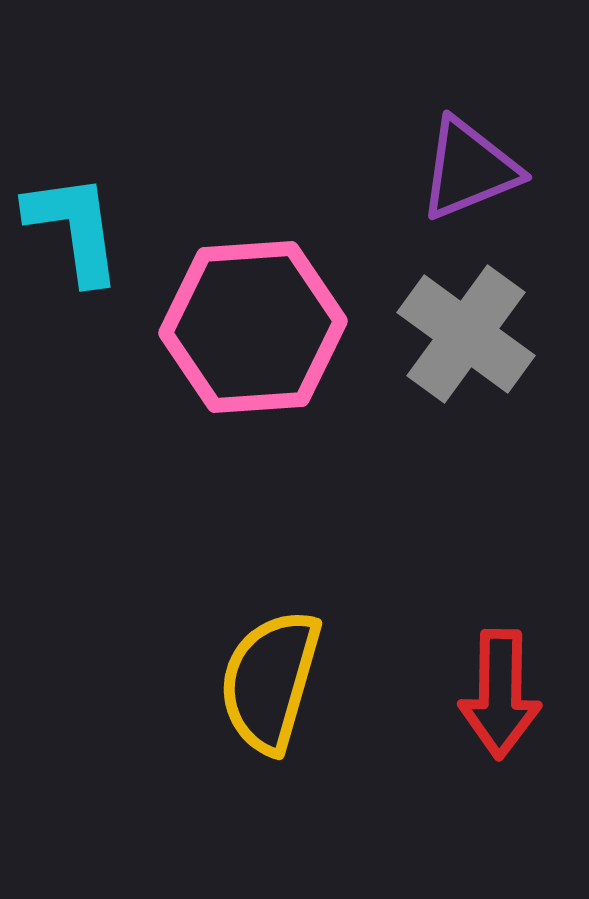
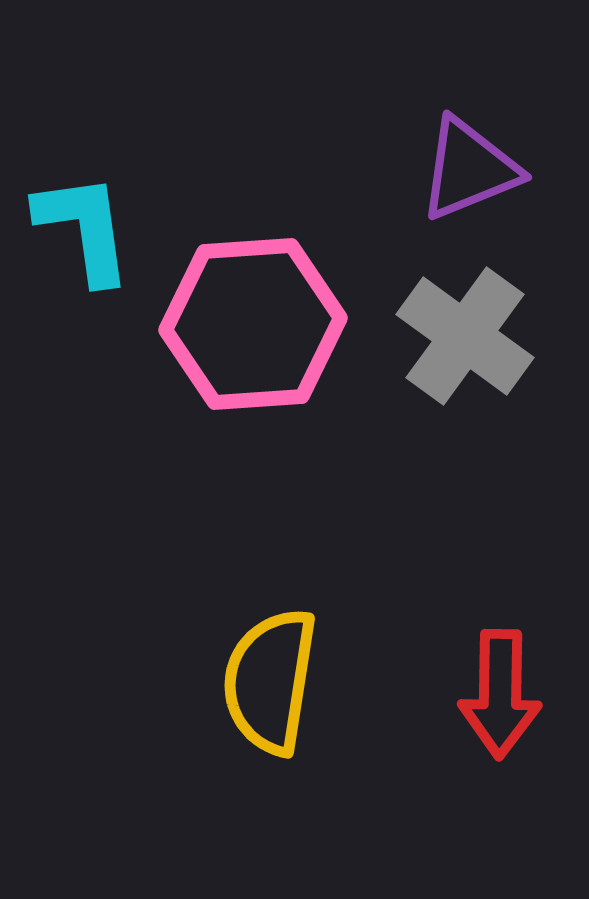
cyan L-shape: moved 10 px right
pink hexagon: moved 3 px up
gray cross: moved 1 px left, 2 px down
yellow semicircle: rotated 7 degrees counterclockwise
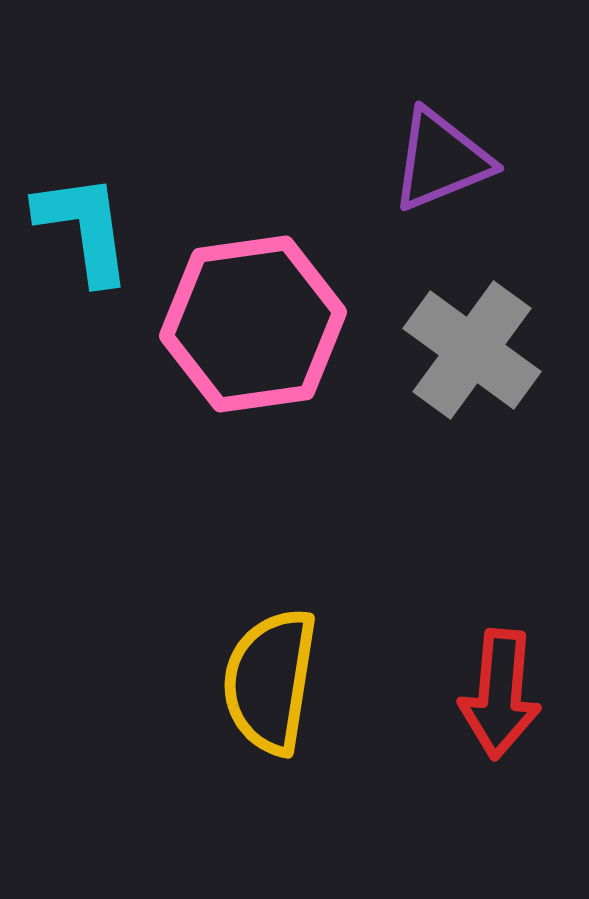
purple triangle: moved 28 px left, 9 px up
pink hexagon: rotated 4 degrees counterclockwise
gray cross: moved 7 px right, 14 px down
red arrow: rotated 4 degrees clockwise
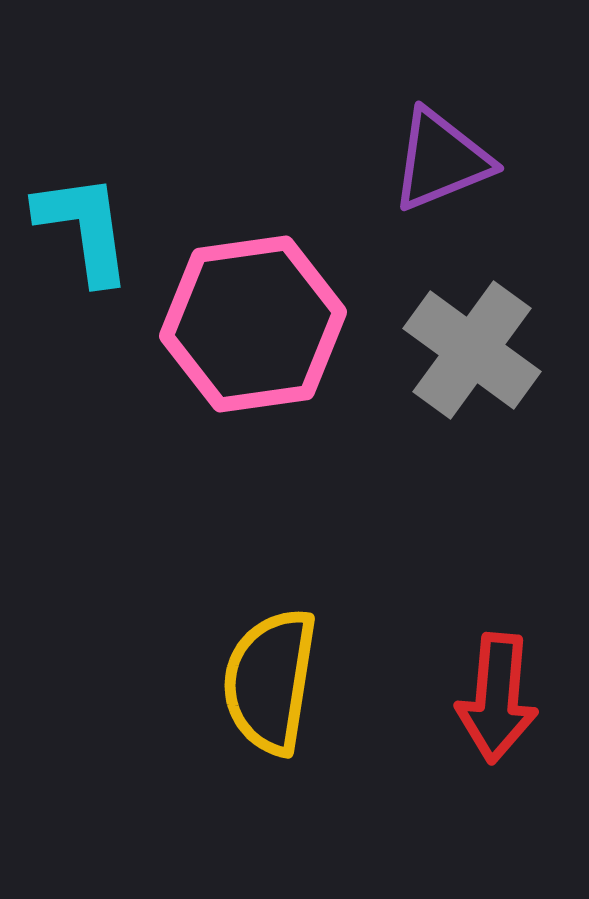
red arrow: moved 3 px left, 4 px down
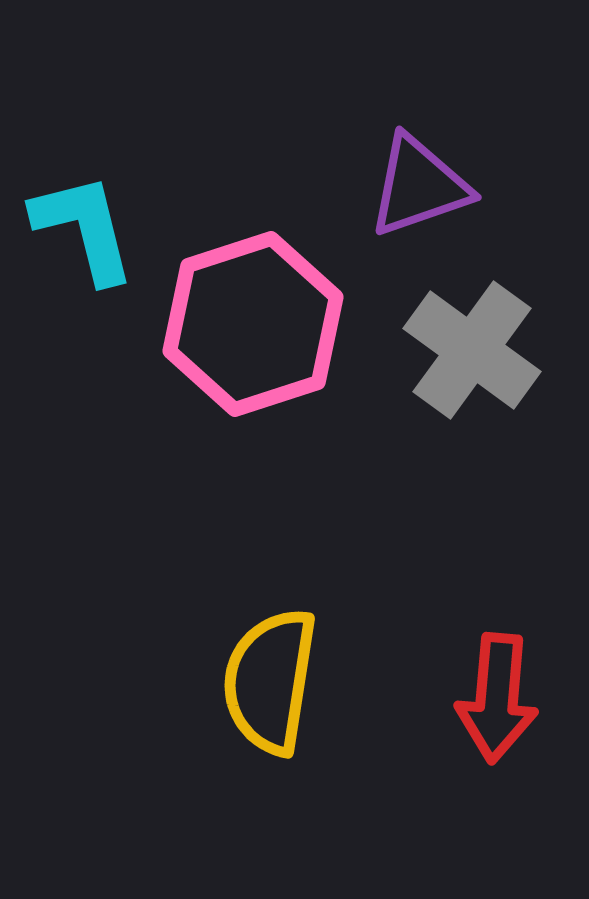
purple triangle: moved 22 px left, 26 px down; rotated 3 degrees clockwise
cyan L-shape: rotated 6 degrees counterclockwise
pink hexagon: rotated 10 degrees counterclockwise
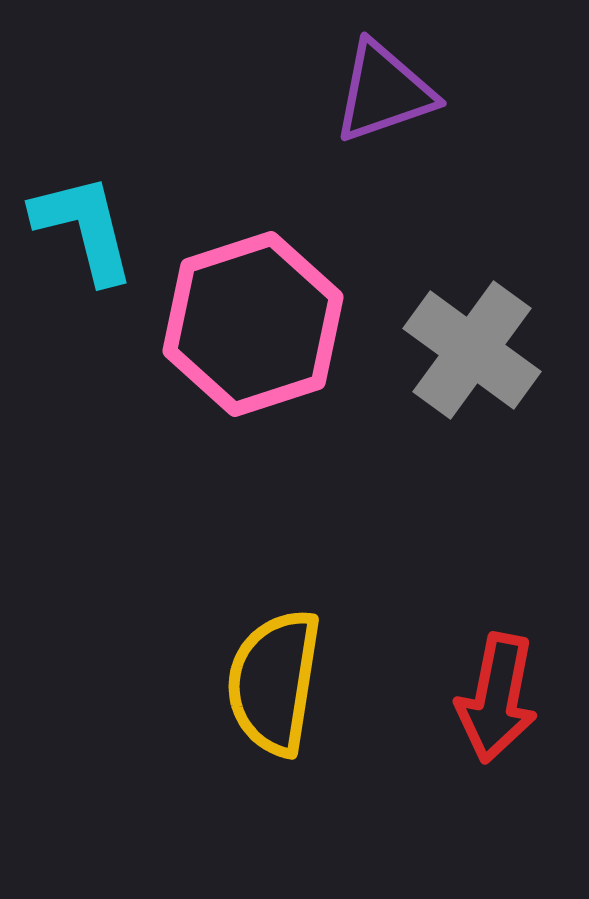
purple triangle: moved 35 px left, 94 px up
yellow semicircle: moved 4 px right, 1 px down
red arrow: rotated 6 degrees clockwise
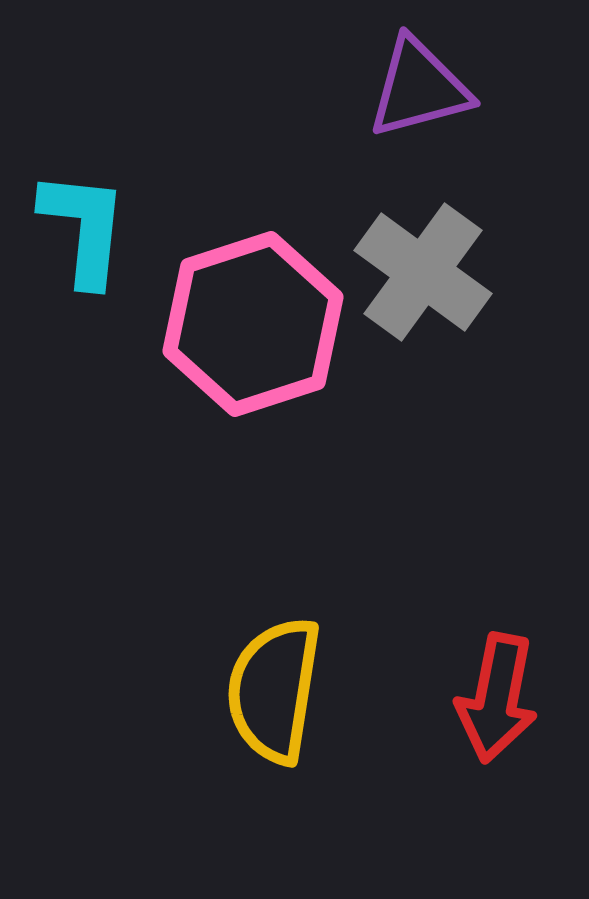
purple triangle: moved 35 px right, 4 px up; rotated 4 degrees clockwise
cyan L-shape: rotated 20 degrees clockwise
gray cross: moved 49 px left, 78 px up
yellow semicircle: moved 8 px down
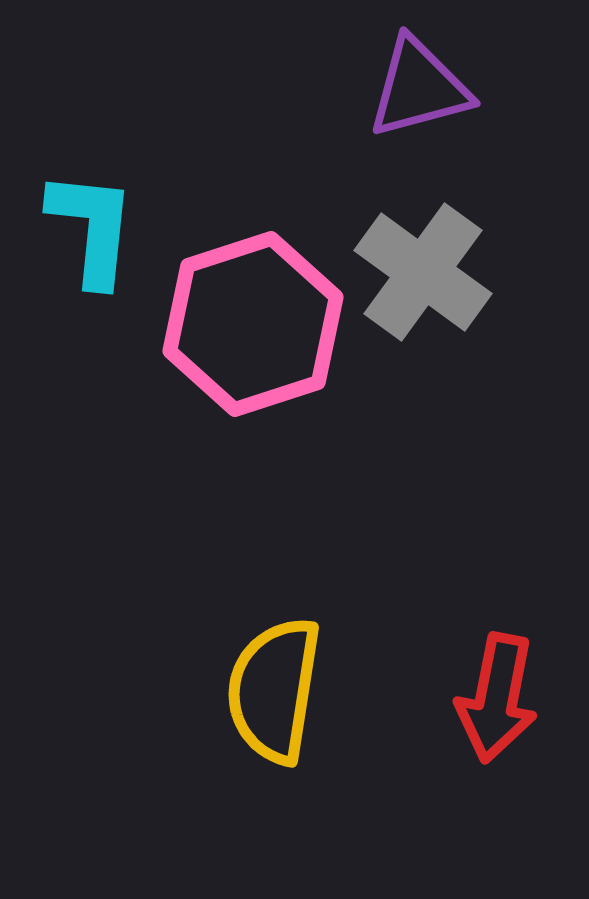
cyan L-shape: moved 8 px right
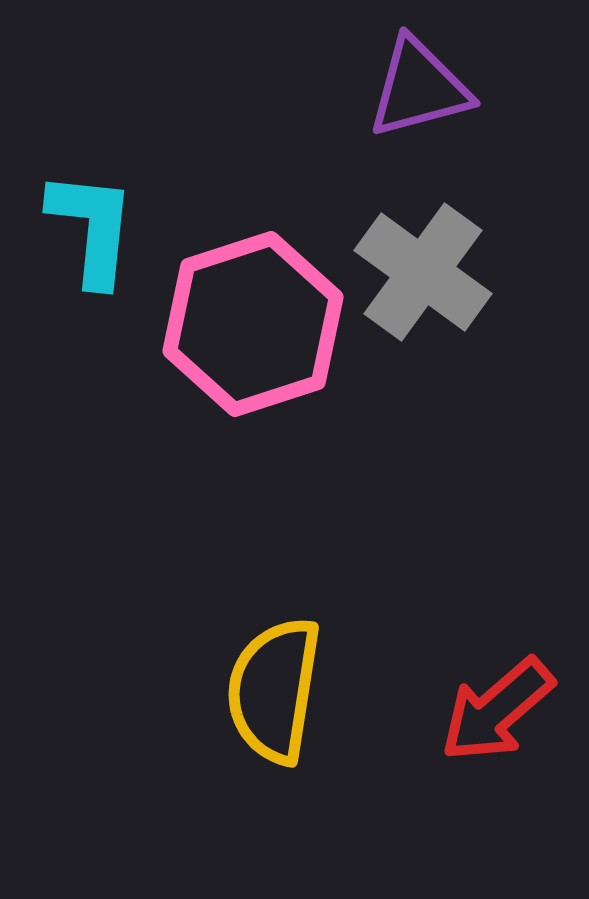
red arrow: moved 12 px down; rotated 38 degrees clockwise
